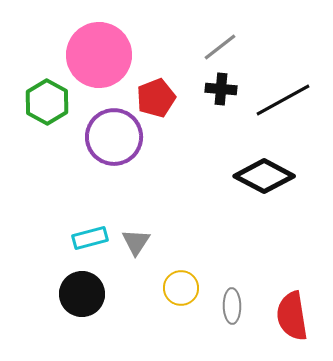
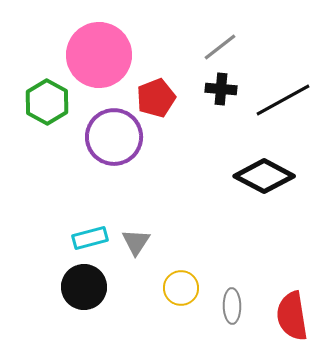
black circle: moved 2 px right, 7 px up
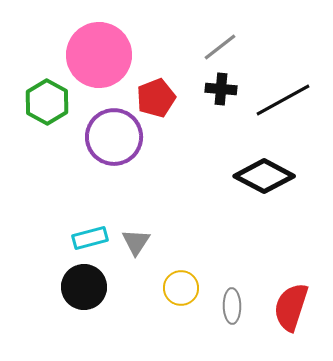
red semicircle: moved 1 px left, 9 px up; rotated 27 degrees clockwise
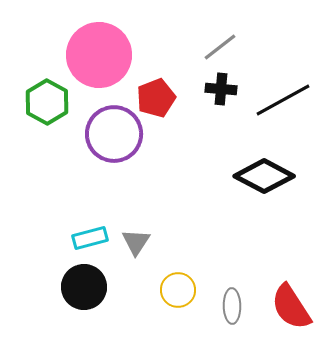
purple circle: moved 3 px up
yellow circle: moved 3 px left, 2 px down
red semicircle: rotated 51 degrees counterclockwise
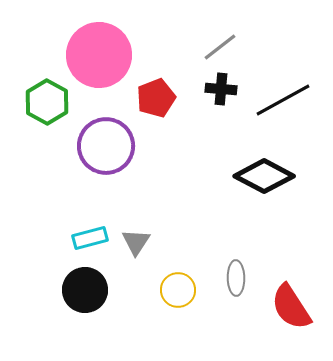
purple circle: moved 8 px left, 12 px down
black circle: moved 1 px right, 3 px down
gray ellipse: moved 4 px right, 28 px up
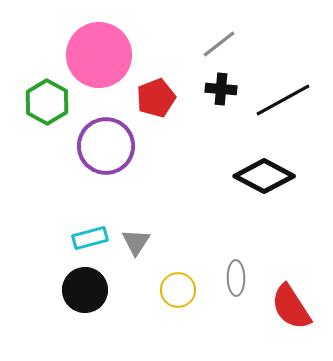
gray line: moved 1 px left, 3 px up
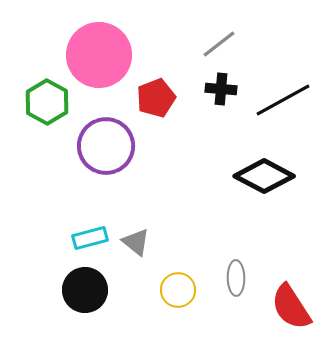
gray triangle: rotated 24 degrees counterclockwise
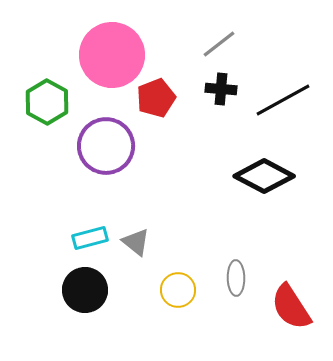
pink circle: moved 13 px right
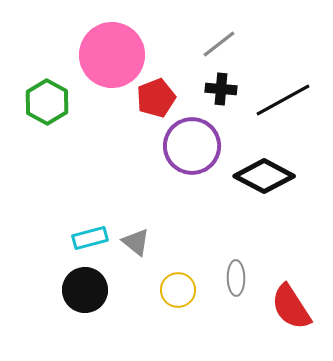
purple circle: moved 86 px right
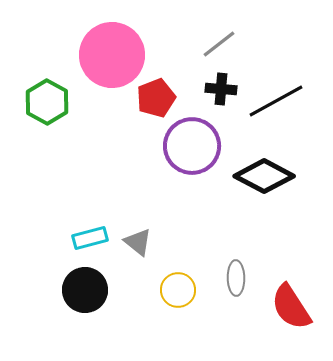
black line: moved 7 px left, 1 px down
gray triangle: moved 2 px right
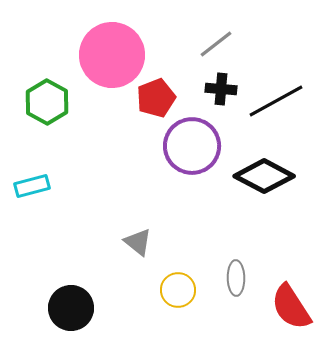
gray line: moved 3 px left
cyan rectangle: moved 58 px left, 52 px up
black circle: moved 14 px left, 18 px down
